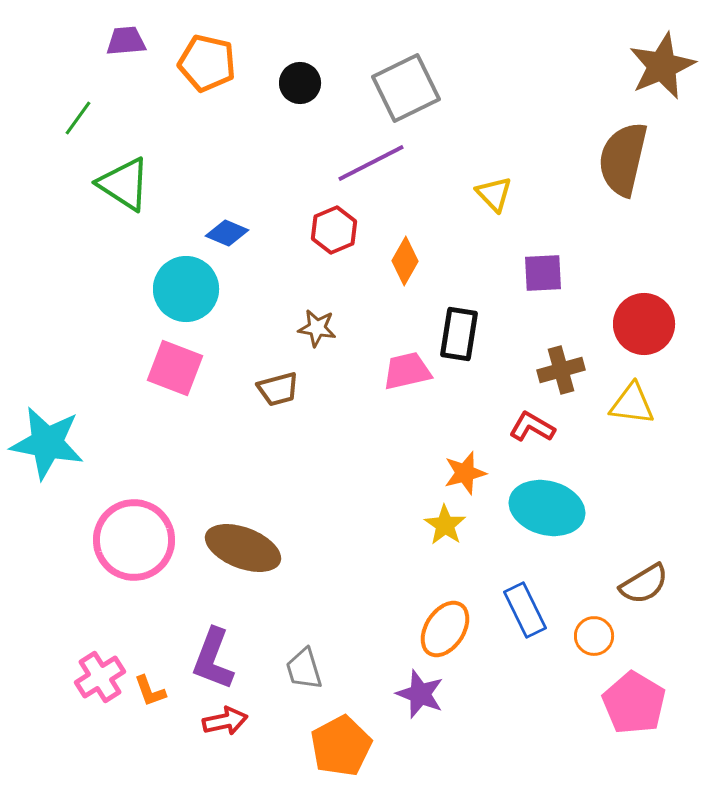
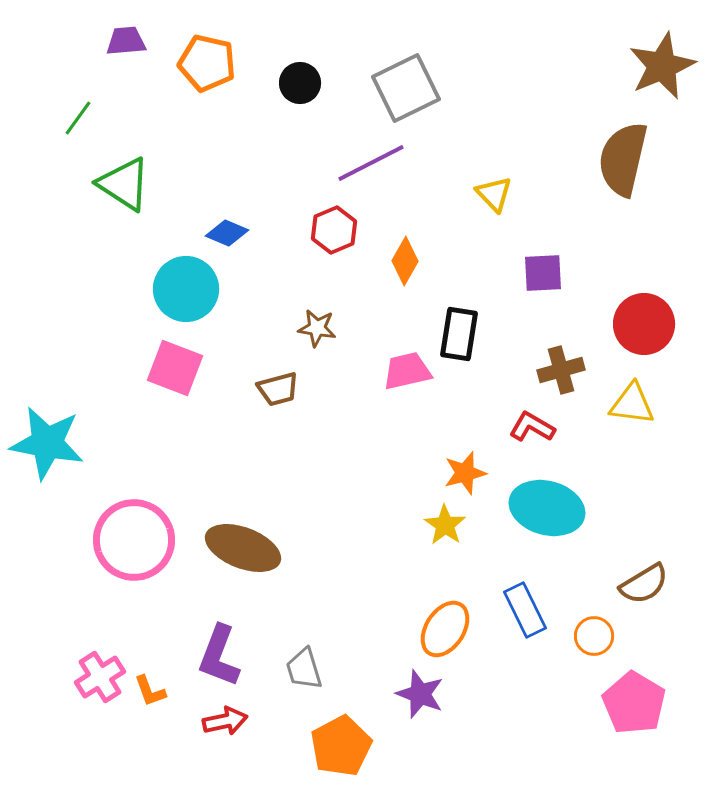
purple L-shape at (213, 659): moved 6 px right, 3 px up
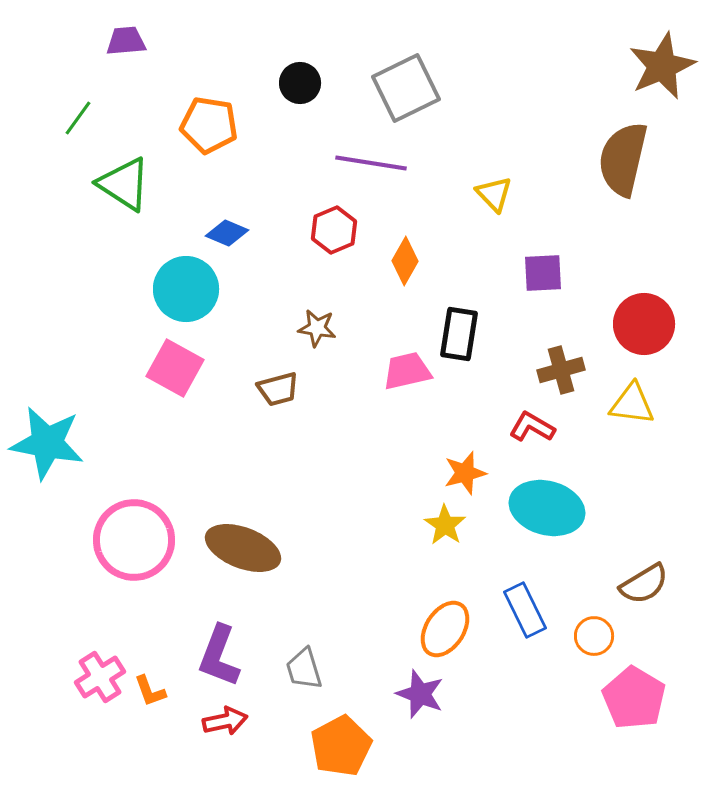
orange pentagon at (207, 63): moved 2 px right, 62 px down; rotated 4 degrees counterclockwise
purple line at (371, 163): rotated 36 degrees clockwise
pink square at (175, 368): rotated 8 degrees clockwise
pink pentagon at (634, 703): moved 5 px up
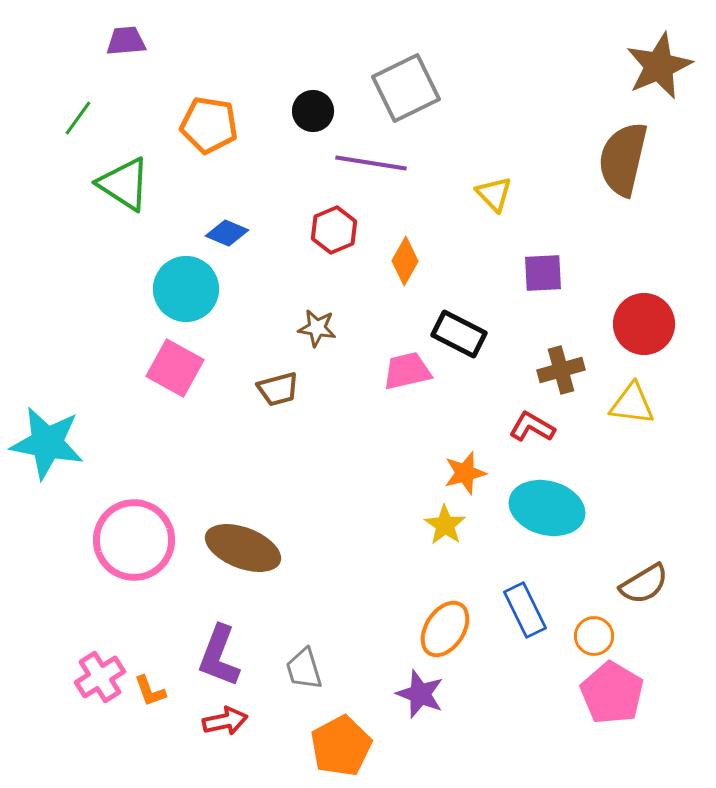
brown star at (662, 66): moved 3 px left
black circle at (300, 83): moved 13 px right, 28 px down
black rectangle at (459, 334): rotated 72 degrees counterclockwise
pink pentagon at (634, 698): moved 22 px left, 5 px up
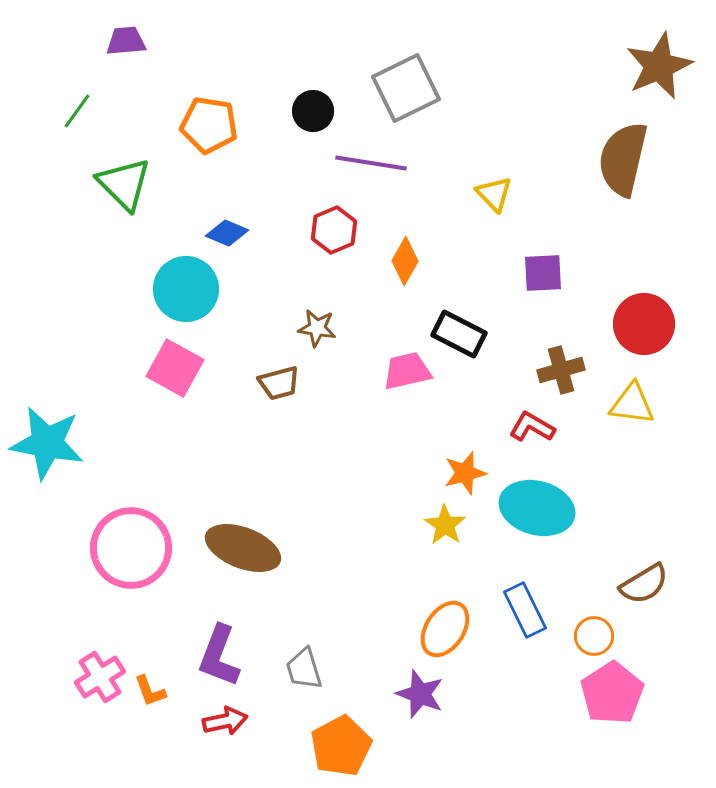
green line at (78, 118): moved 1 px left, 7 px up
green triangle at (124, 184): rotated 12 degrees clockwise
brown trapezoid at (278, 389): moved 1 px right, 6 px up
cyan ellipse at (547, 508): moved 10 px left
pink circle at (134, 540): moved 3 px left, 8 px down
pink pentagon at (612, 693): rotated 8 degrees clockwise
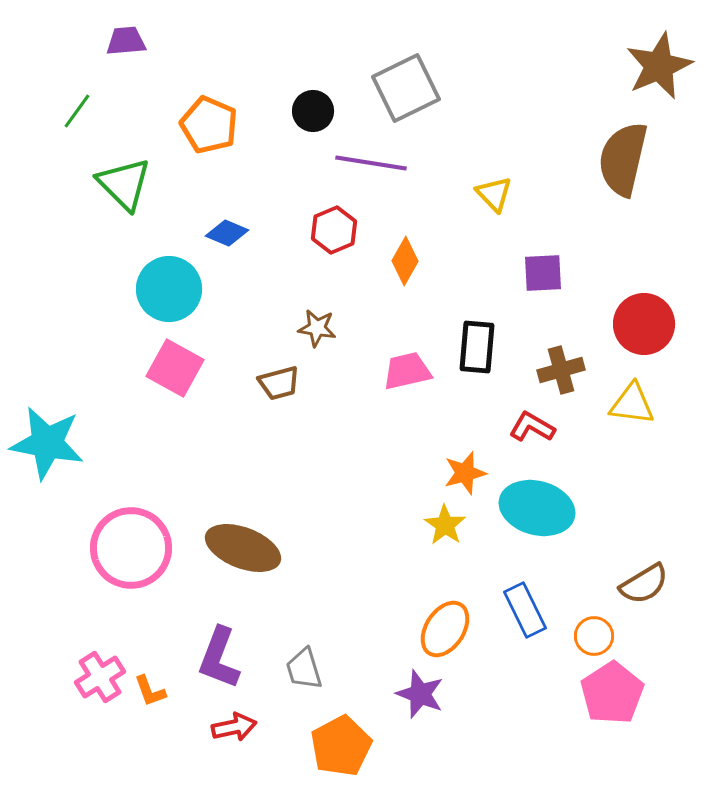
orange pentagon at (209, 125): rotated 14 degrees clockwise
cyan circle at (186, 289): moved 17 px left
black rectangle at (459, 334): moved 18 px right, 13 px down; rotated 68 degrees clockwise
purple L-shape at (219, 656): moved 2 px down
red arrow at (225, 721): moved 9 px right, 6 px down
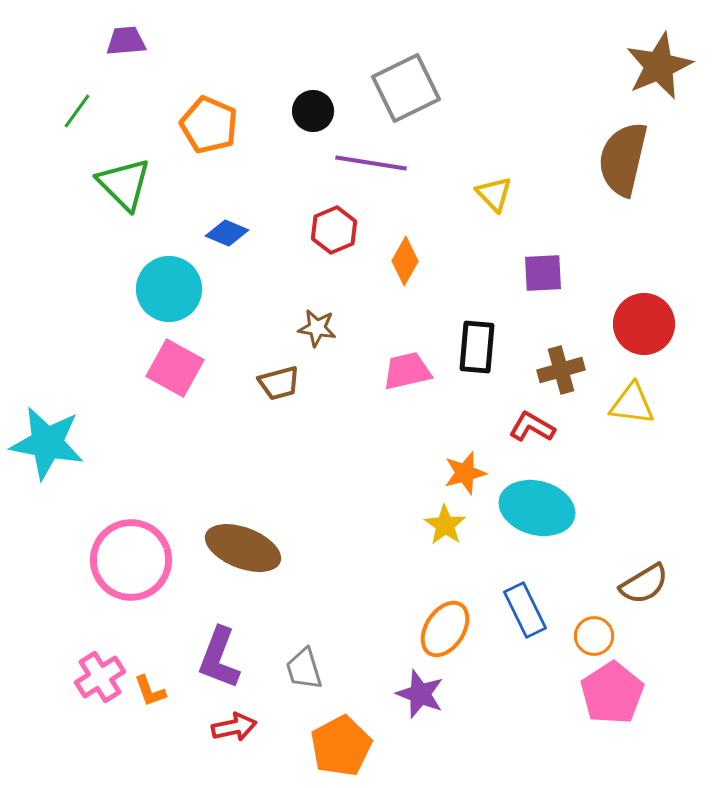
pink circle at (131, 548): moved 12 px down
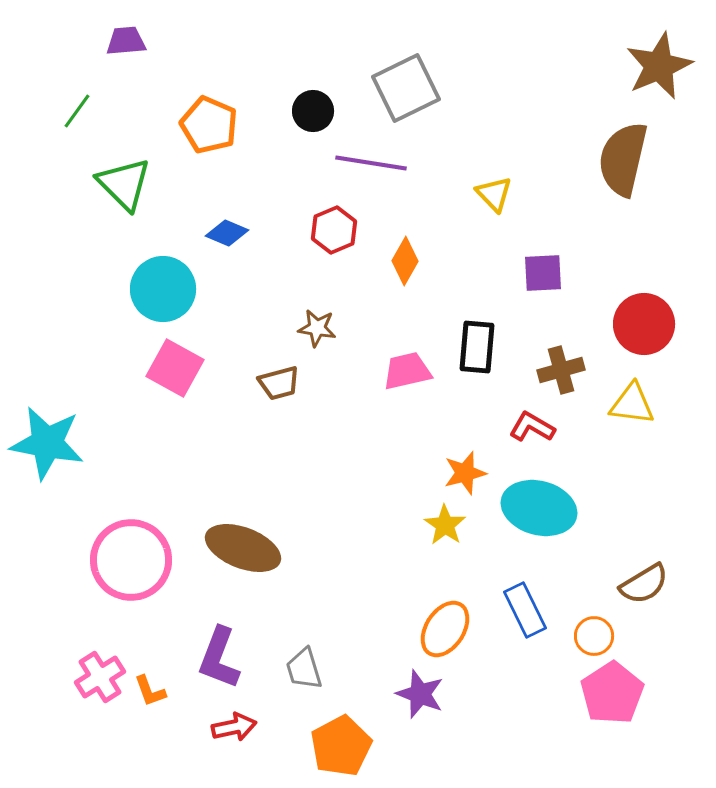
cyan circle at (169, 289): moved 6 px left
cyan ellipse at (537, 508): moved 2 px right
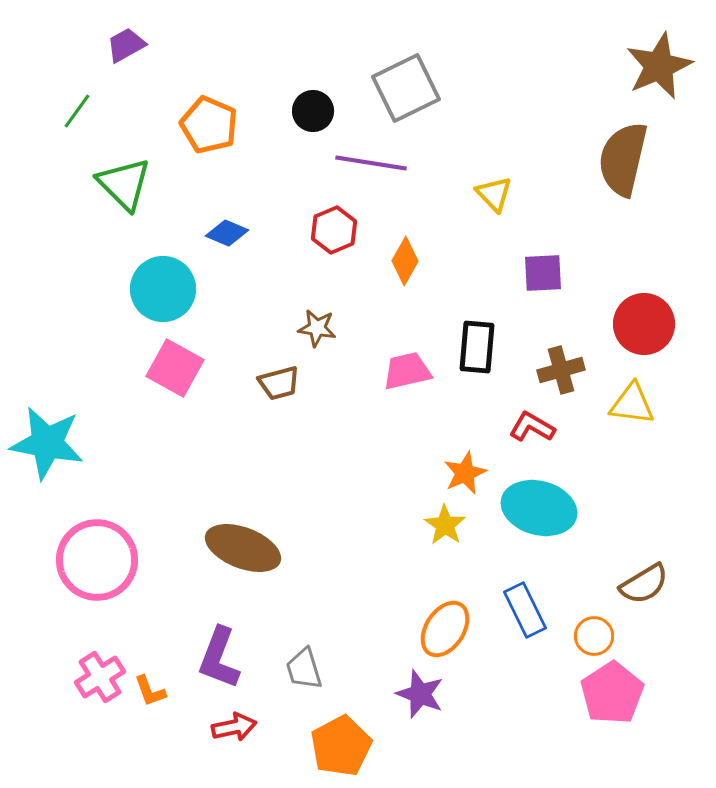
purple trapezoid at (126, 41): moved 4 px down; rotated 24 degrees counterclockwise
orange star at (465, 473): rotated 9 degrees counterclockwise
pink circle at (131, 560): moved 34 px left
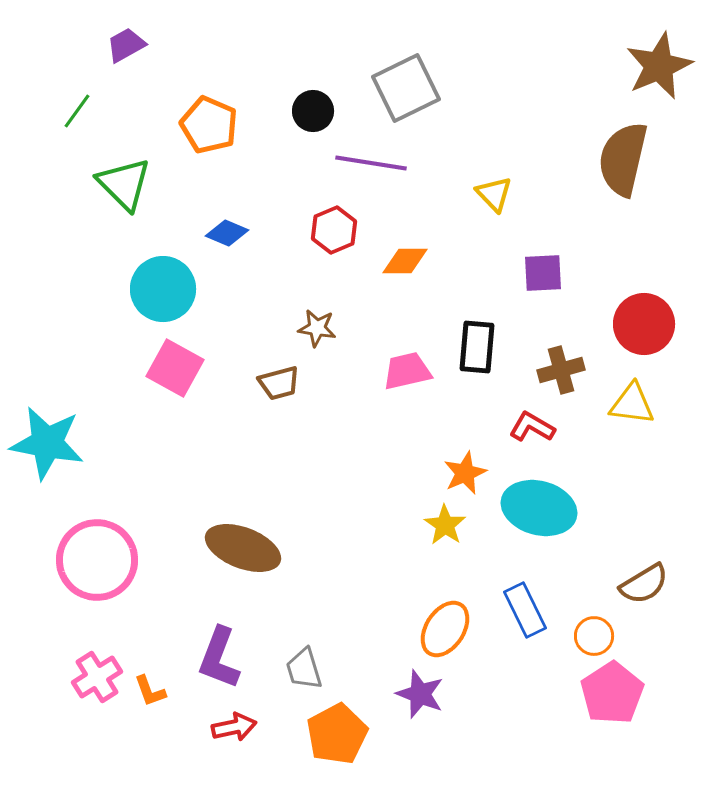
orange diamond at (405, 261): rotated 60 degrees clockwise
pink cross at (100, 677): moved 3 px left
orange pentagon at (341, 746): moved 4 px left, 12 px up
